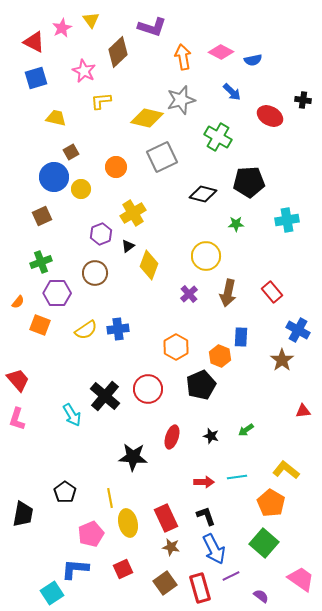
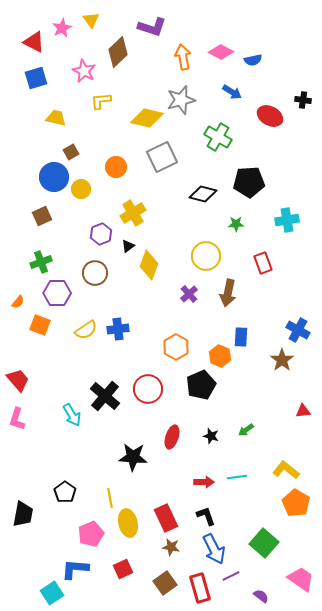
blue arrow at (232, 92): rotated 12 degrees counterclockwise
red rectangle at (272, 292): moved 9 px left, 29 px up; rotated 20 degrees clockwise
orange pentagon at (271, 503): moved 25 px right
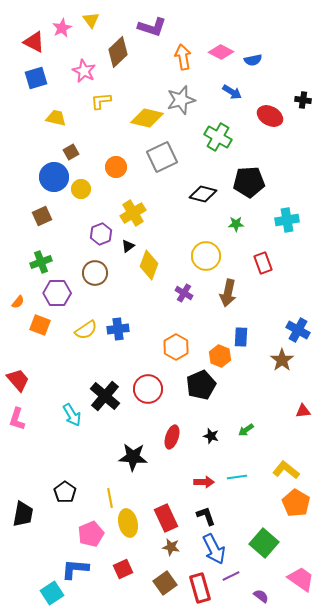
purple cross at (189, 294): moved 5 px left, 1 px up; rotated 18 degrees counterclockwise
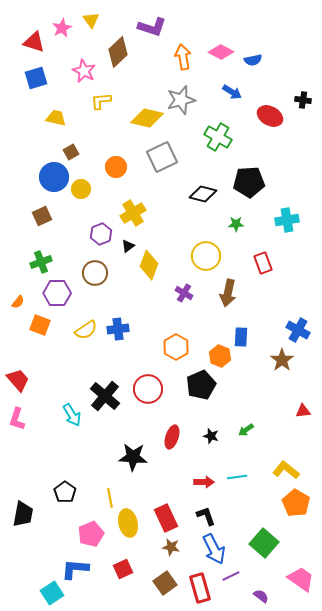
red triangle at (34, 42): rotated 10 degrees counterclockwise
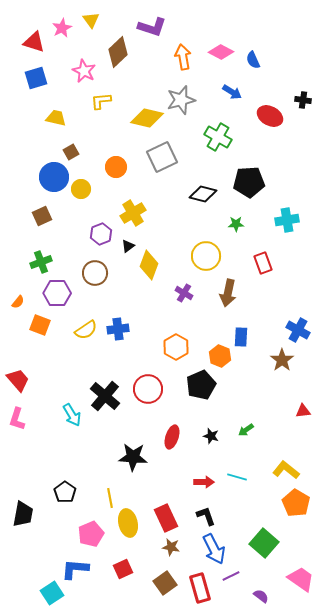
blue semicircle at (253, 60): rotated 78 degrees clockwise
cyan line at (237, 477): rotated 24 degrees clockwise
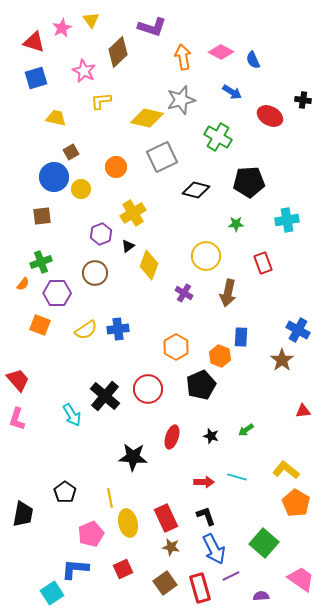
black diamond at (203, 194): moved 7 px left, 4 px up
brown square at (42, 216): rotated 18 degrees clockwise
orange semicircle at (18, 302): moved 5 px right, 18 px up
purple semicircle at (261, 596): rotated 42 degrees counterclockwise
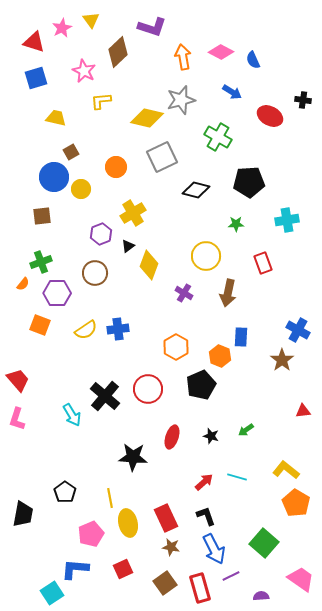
red arrow at (204, 482): rotated 42 degrees counterclockwise
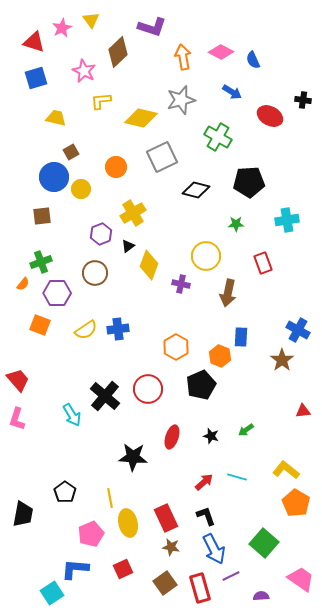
yellow diamond at (147, 118): moved 6 px left
purple cross at (184, 293): moved 3 px left, 9 px up; rotated 18 degrees counterclockwise
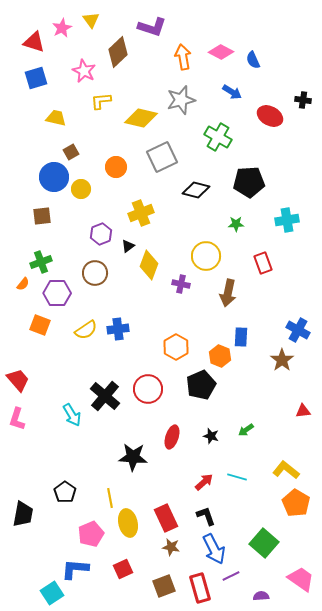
yellow cross at (133, 213): moved 8 px right; rotated 10 degrees clockwise
brown square at (165, 583): moved 1 px left, 3 px down; rotated 15 degrees clockwise
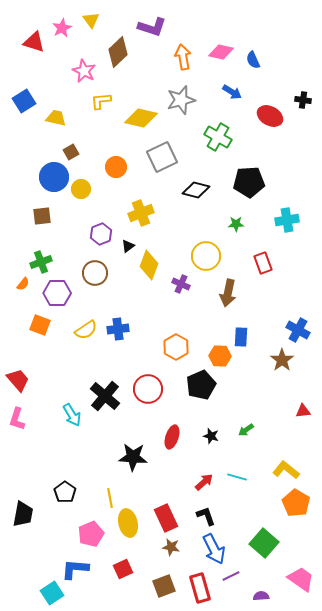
pink diamond at (221, 52): rotated 15 degrees counterclockwise
blue square at (36, 78): moved 12 px left, 23 px down; rotated 15 degrees counterclockwise
purple cross at (181, 284): rotated 12 degrees clockwise
orange hexagon at (220, 356): rotated 20 degrees counterclockwise
